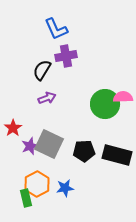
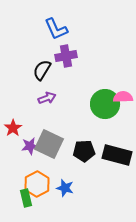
purple star: rotated 12 degrees clockwise
blue star: rotated 24 degrees clockwise
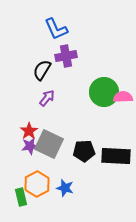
purple arrow: rotated 30 degrees counterclockwise
green circle: moved 1 px left, 12 px up
red star: moved 16 px right, 3 px down
black rectangle: moved 1 px left, 1 px down; rotated 12 degrees counterclockwise
green rectangle: moved 5 px left, 1 px up
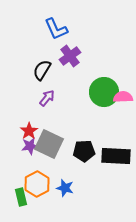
purple cross: moved 4 px right; rotated 25 degrees counterclockwise
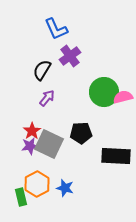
pink semicircle: rotated 12 degrees counterclockwise
red star: moved 3 px right
black pentagon: moved 3 px left, 18 px up
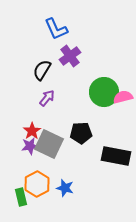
black rectangle: rotated 8 degrees clockwise
